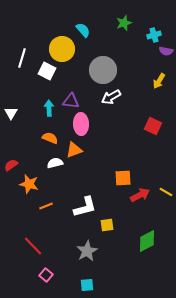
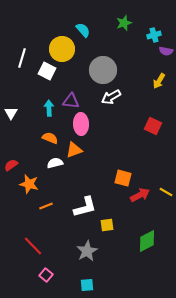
orange square: rotated 18 degrees clockwise
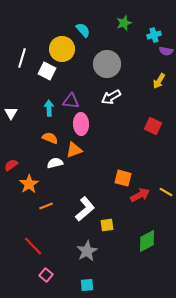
gray circle: moved 4 px right, 6 px up
orange star: rotated 24 degrees clockwise
white L-shape: moved 2 px down; rotated 25 degrees counterclockwise
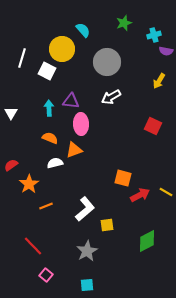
gray circle: moved 2 px up
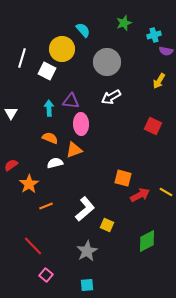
yellow square: rotated 32 degrees clockwise
